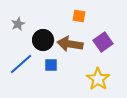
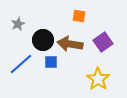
blue square: moved 3 px up
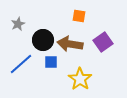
yellow star: moved 18 px left
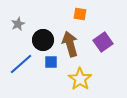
orange square: moved 1 px right, 2 px up
brown arrow: rotated 65 degrees clockwise
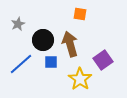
purple square: moved 18 px down
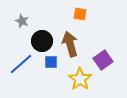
gray star: moved 4 px right, 3 px up; rotated 24 degrees counterclockwise
black circle: moved 1 px left, 1 px down
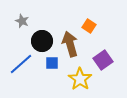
orange square: moved 9 px right, 12 px down; rotated 24 degrees clockwise
blue square: moved 1 px right, 1 px down
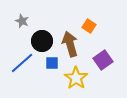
blue line: moved 1 px right, 1 px up
yellow star: moved 4 px left, 1 px up
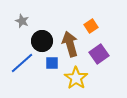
orange square: moved 2 px right; rotated 24 degrees clockwise
purple square: moved 4 px left, 6 px up
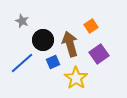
black circle: moved 1 px right, 1 px up
blue square: moved 1 px right, 1 px up; rotated 24 degrees counterclockwise
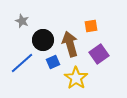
orange square: rotated 24 degrees clockwise
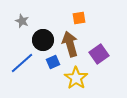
orange square: moved 12 px left, 8 px up
